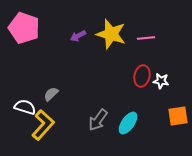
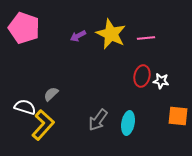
yellow star: rotated 8 degrees clockwise
orange square: rotated 15 degrees clockwise
cyan ellipse: rotated 25 degrees counterclockwise
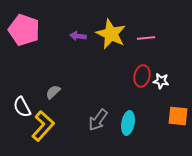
pink pentagon: moved 2 px down
purple arrow: rotated 35 degrees clockwise
gray semicircle: moved 2 px right, 2 px up
white semicircle: moved 3 px left; rotated 135 degrees counterclockwise
yellow L-shape: moved 1 px down
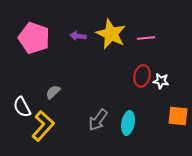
pink pentagon: moved 10 px right, 8 px down
